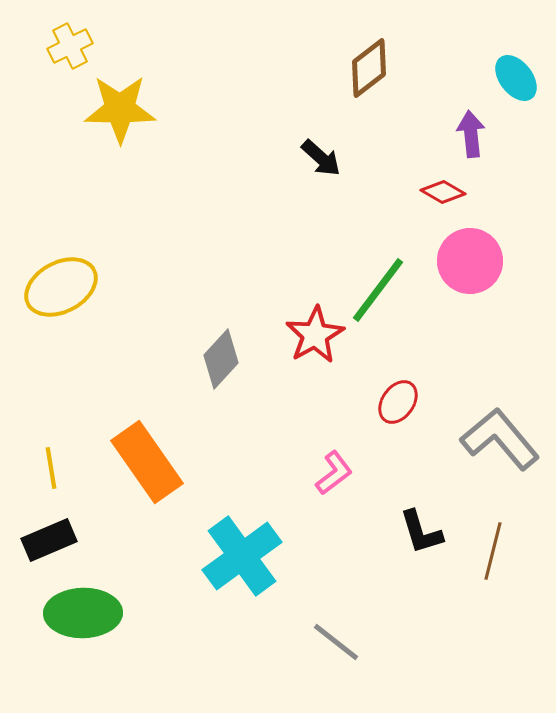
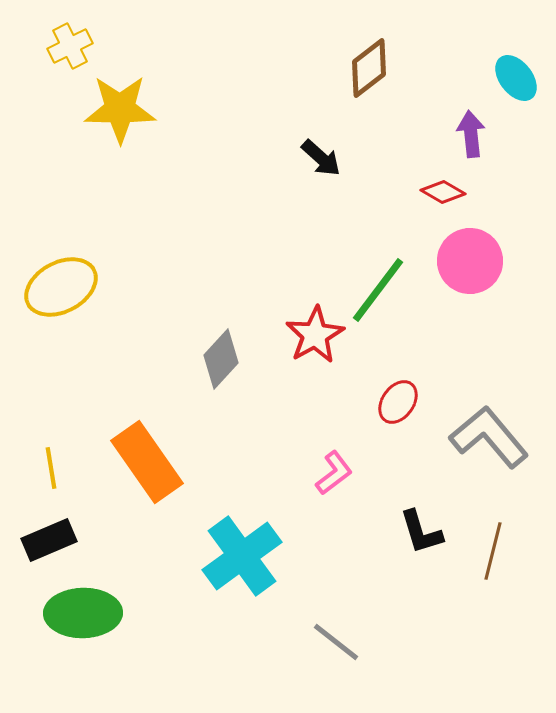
gray L-shape: moved 11 px left, 2 px up
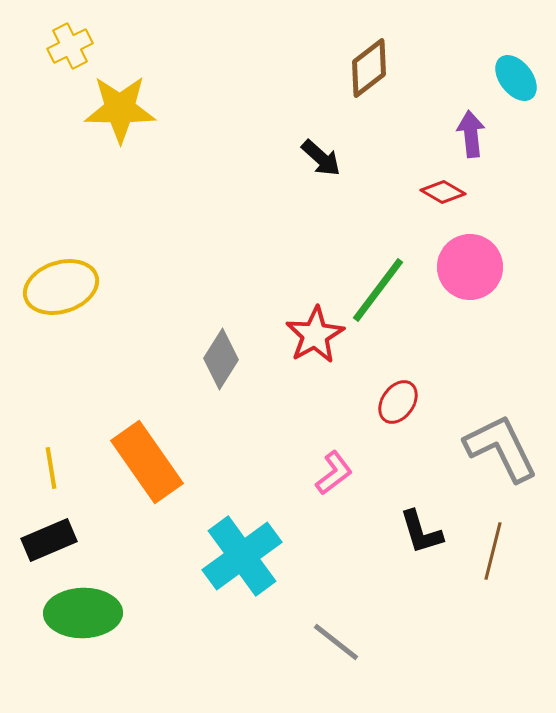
pink circle: moved 6 px down
yellow ellipse: rotated 10 degrees clockwise
gray diamond: rotated 10 degrees counterclockwise
gray L-shape: moved 12 px right, 11 px down; rotated 14 degrees clockwise
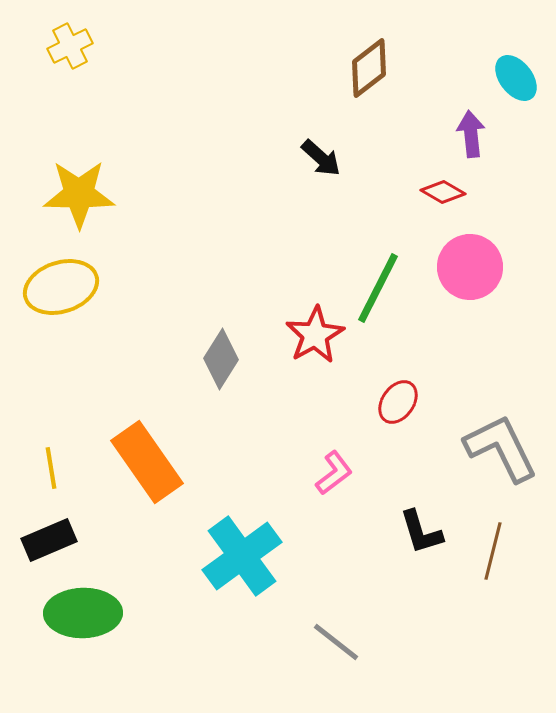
yellow star: moved 41 px left, 85 px down
green line: moved 2 px up; rotated 10 degrees counterclockwise
